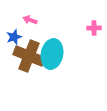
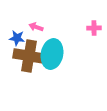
pink arrow: moved 6 px right, 7 px down
blue star: moved 3 px right, 1 px down; rotated 28 degrees clockwise
brown cross: rotated 12 degrees counterclockwise
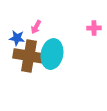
pink arrow: rotated 80 degrees counterclockwise
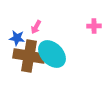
pink cross: moved 2 px up
cyan ellipse: rotated 56 degrees counterclockwise
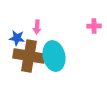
pink arrow: moved 1 px right; rotated 24 degrees counterclockwise
cyan ellipse: moved 2 px right, 2 px down; rotated 32 degrees clockwise
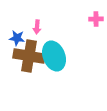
pink cross: moved 2 px right, 7 px up
cyan ellipse: rotated 8 degrees counterclockwise
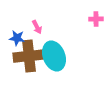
pink arrow: rotated 32 degrees counterclockwise
brown cross: rotated 16 degrees counterclockwise
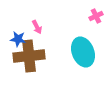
pink cross: moved 3 px up; rotated 24 degrees counterclockwise
blue star: moved 1 px right, 1 px down
cyan ellipse: moved 29 px right, 4 px up
